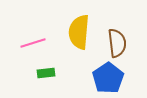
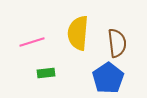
yellow semicircle: moved 1 px left, 1 px down
pink line: moved 1 px left, 1 px up
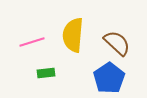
yellow semicircle: moved 5 px left, 2 px down
brown semicircle: rotated 40 degrees counterclockwise
blue pentagon: moved 1 px right
